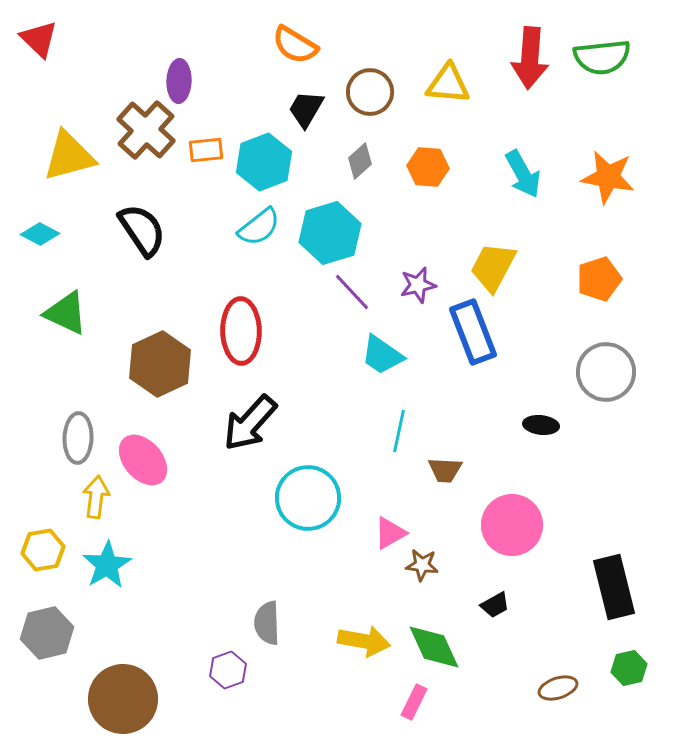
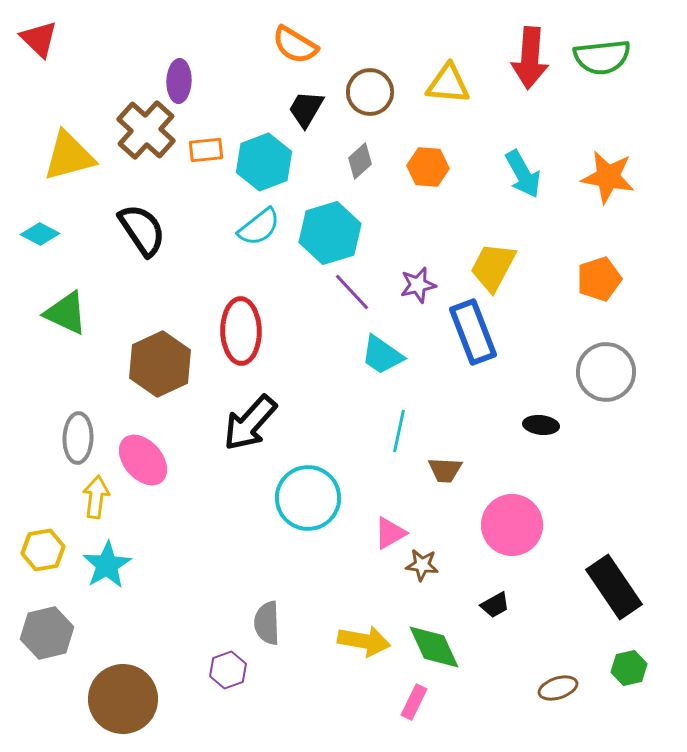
black rectangle at (614, 587): rotated 20 degrees counterclockwise
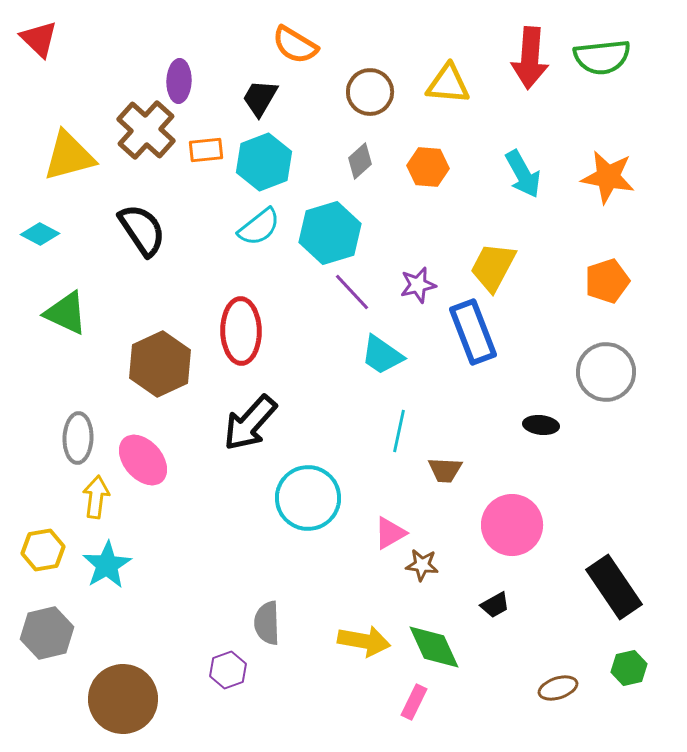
black trapezoid at (306, 109): moved 46 px left, 11 px up
orange pentagon at (599, 279): moved 8 px right, 2 px down
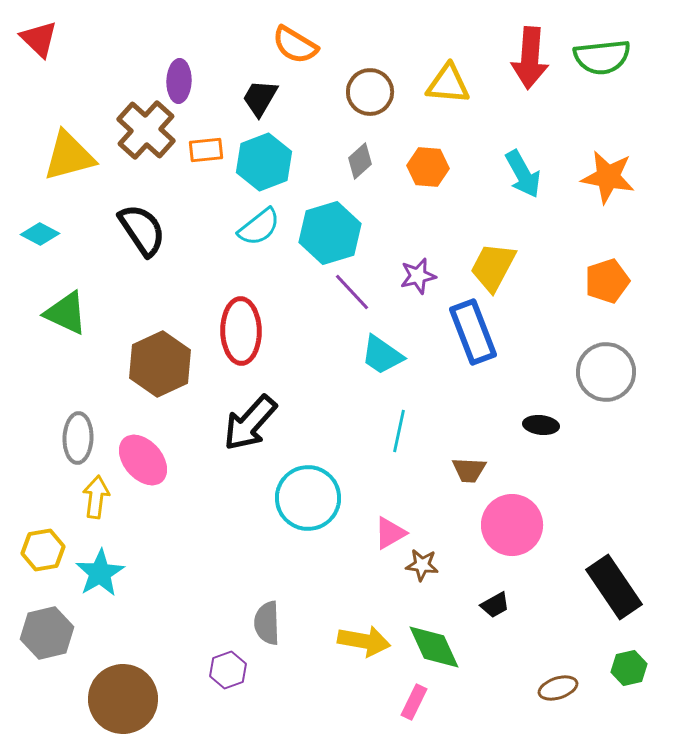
purple star at (418, 285): moved 9 px up
brown trapezoid at (445, 470): moved 24 px right
cyan star at (107, 565): moved 7 px left, 8 px down
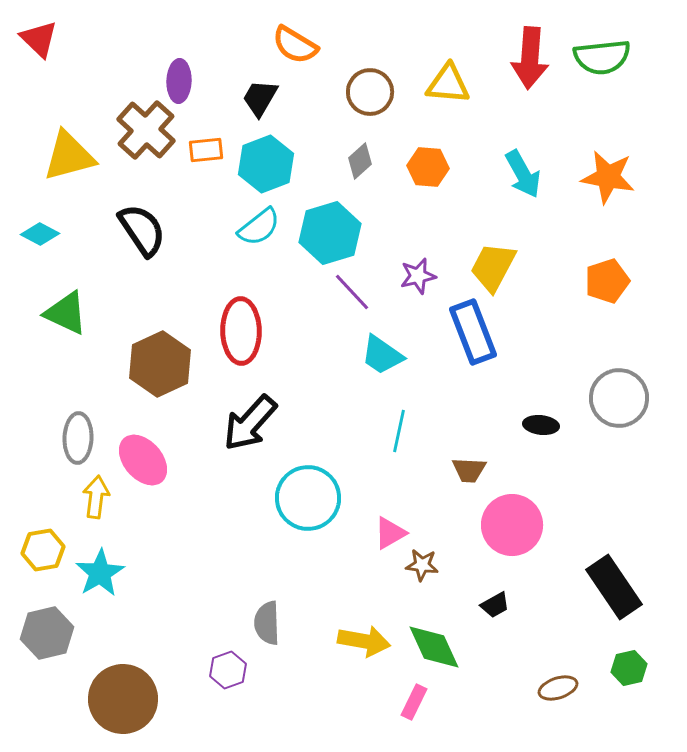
cyan hexagon at (264, 162): moved 2 px right, 2 px down
gray circle at (606, 372): moved 13 px right, 26 px down
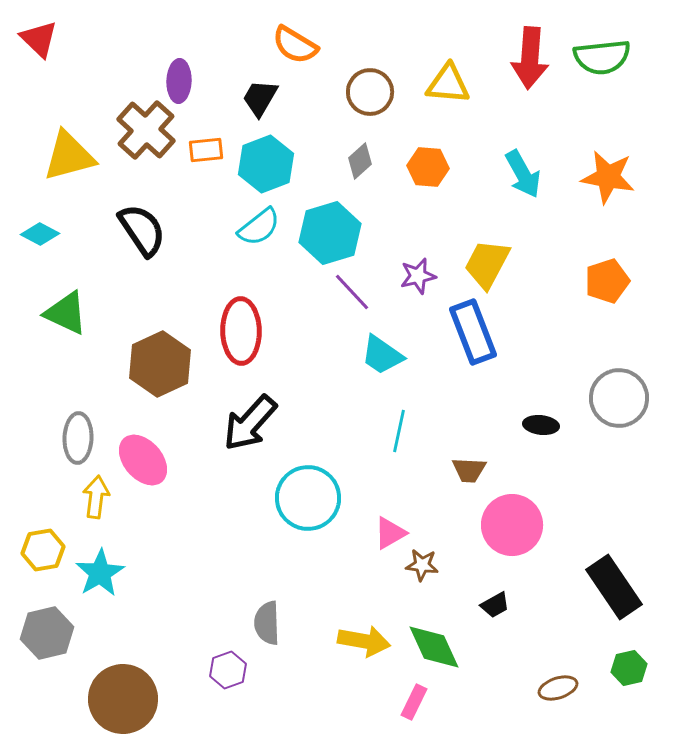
yellow trapezoid at (493, 267): moved 6 px left, 3 px up
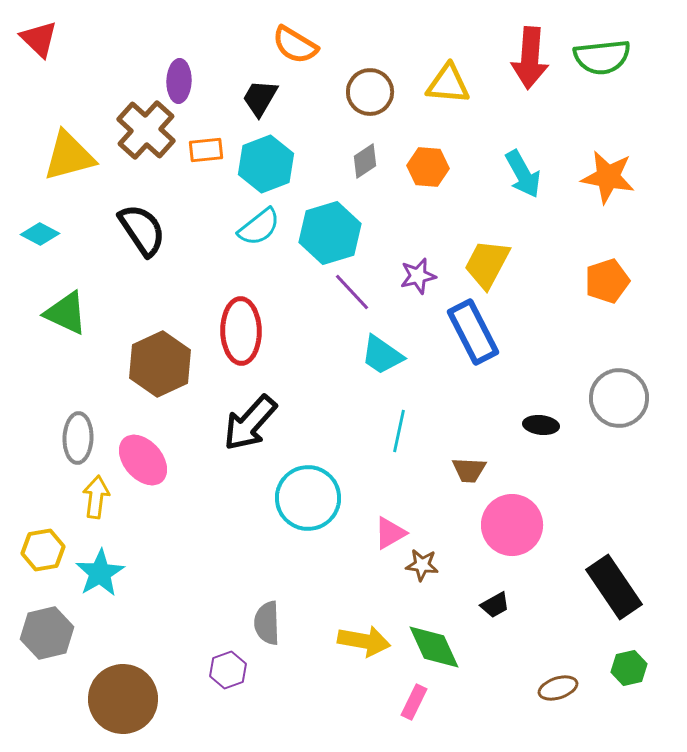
gray diamond at (360, 161): moved 5 px right; rotated 9 degrees clockwise
blue rectangle at (473, 332): rotated 6 degrees counterclockwise
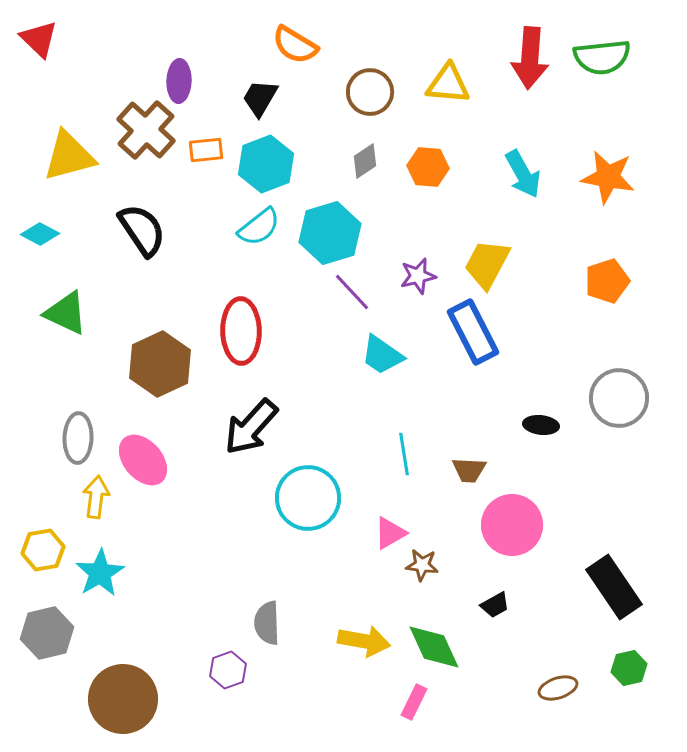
black arrow at (250, 423): moved 1 px right, 4 px down
cyan line at (399, 431): moved 5 px right, 23 px down; rotated 21 degrees counterclockwise
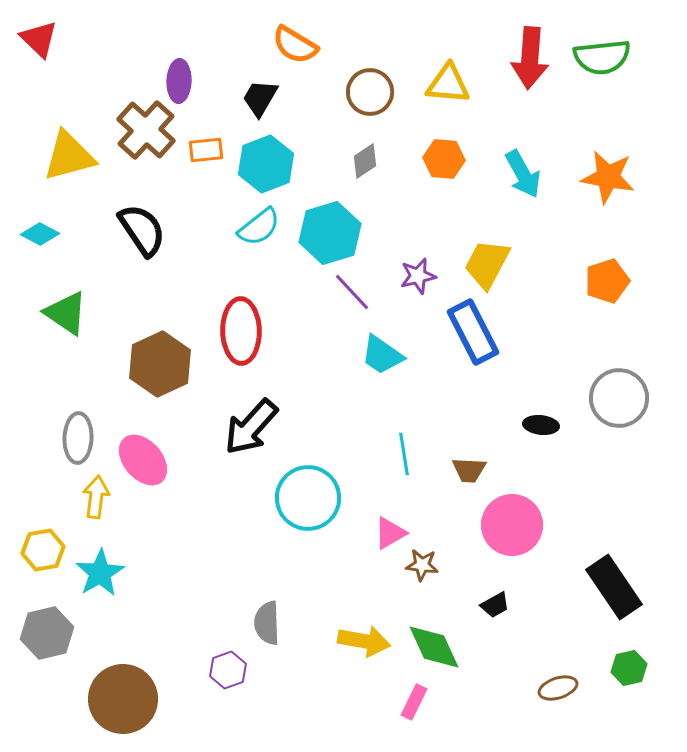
orange hexagon at (428, 167): moved 16 px right, 8 px up
green triangle at (66, 313): rotated 9 degrees clockwise
